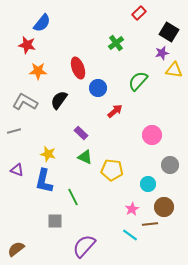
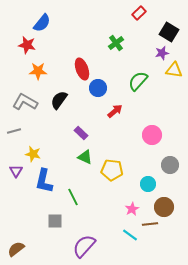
red ellipse: moved 4 px right, 1 px down
yellow star: moved 15 px left
purple triangle: moved 1 px left, 1 px down; rotated 40 degrees clockwise
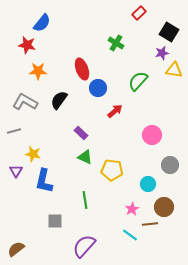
green cross: rotated 21 degrees counterclockwise
green line: moved 12 px right, 3 px down; rotated 18 degrees clockwise
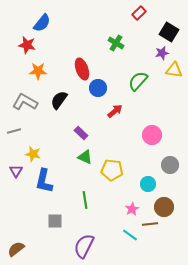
purple semicircle: rotated 15 degrees counterclockwise
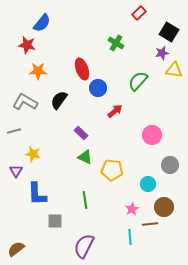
blue L-shape: moved 7 px left, 13 px down; rotated 15 degrees counterclockwise
cyan line: moved 2 px down; rotated 49 degrees clockwise
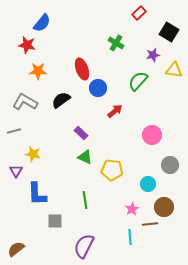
purple star: moved 9 px left, 2 px down
black semicircle: moved 2 px right; rotated 18 degrees clockwise
